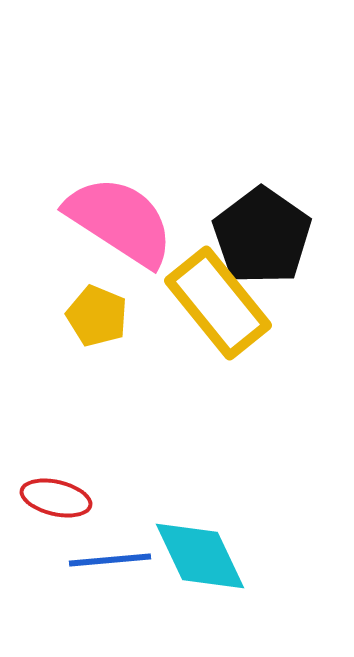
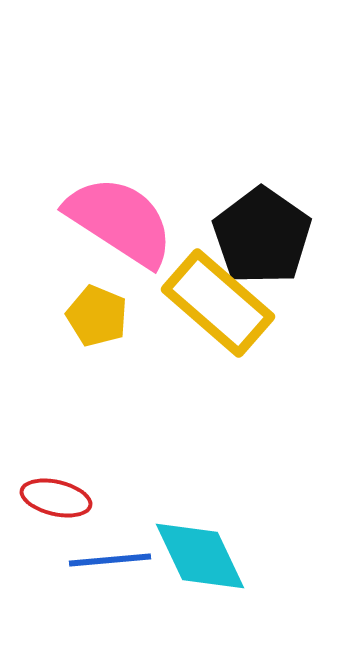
yellow rectangle: rotated 10 degrees counterclockwise
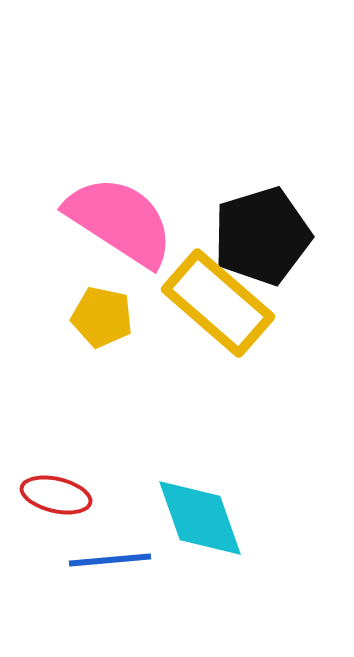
black pentagon: rotated 20 degrees clockwise
yellow pentagon: moved 5 px right, 1 px down; rotated 10 degrees counterclockwise
red ellipse: moved 3 px up
cyan diamond: moved 38 px up; rotated 6 degrees clockwise
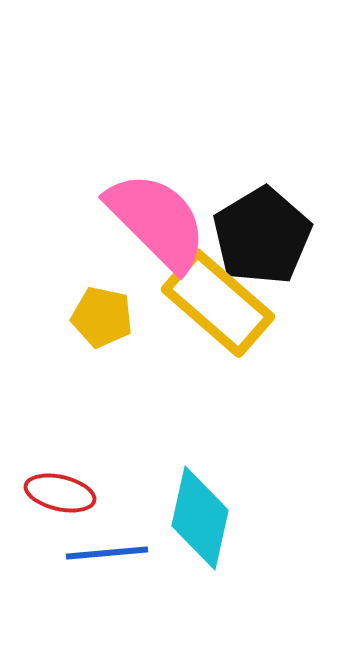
pink semicircle: moved 37 px right; rotated 12 degrees clockwise
black pentagon: rotated 14 degrees counterclockwise
red ellipse: moved 4 px right, 2 px up
cyan diamond: rotated 32 degrees clockwise
blue line: moved 3 px left, 7 px up
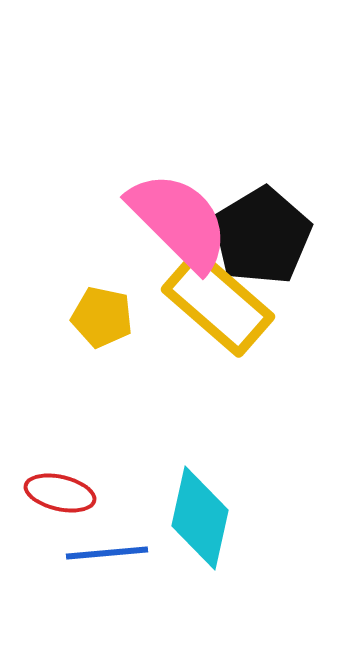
pink semicircle: moved 22 px right
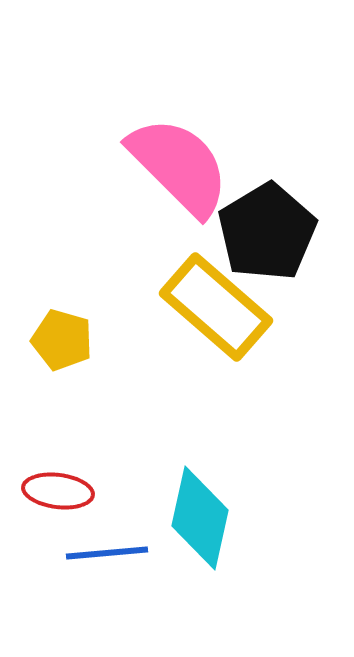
pink semicircle: moved 55 px up
black pentagon: moved 5 px right, 4 px up
yellow rectangle: moved 2 px left, 4 px down
yellow pentagon: moved 40 px left, 23 px down; rotated 4 degrees clockwise
red ellipse: moved 2 px left, 2 px up; rotated 6 degrees counterclockwise
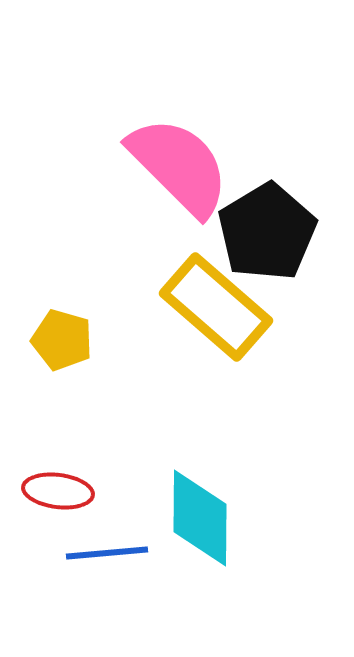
cyan diamond: rotated 12 degrees counterclockwise
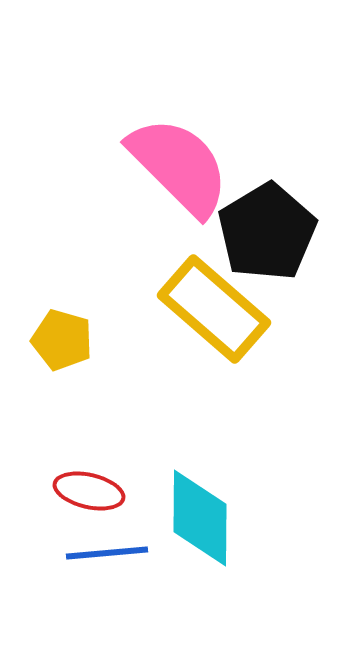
yellow rectangle: moved 2 px left, 2 px down
red ellipse: moved 31 px right; rotated 6 degrees clockwise
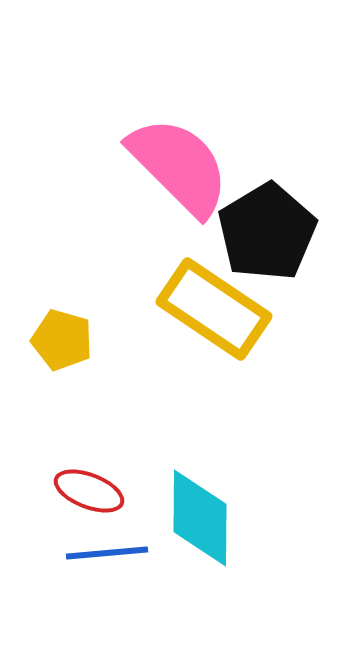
yellow rectangle: rotated 7 degrees counterclockwise
red ellipse: rotated 8 degrees clockwise
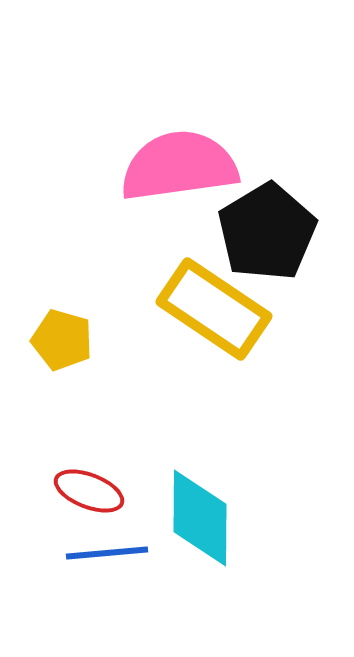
pink semicircle: rotated 53 degrees counterclockwise
